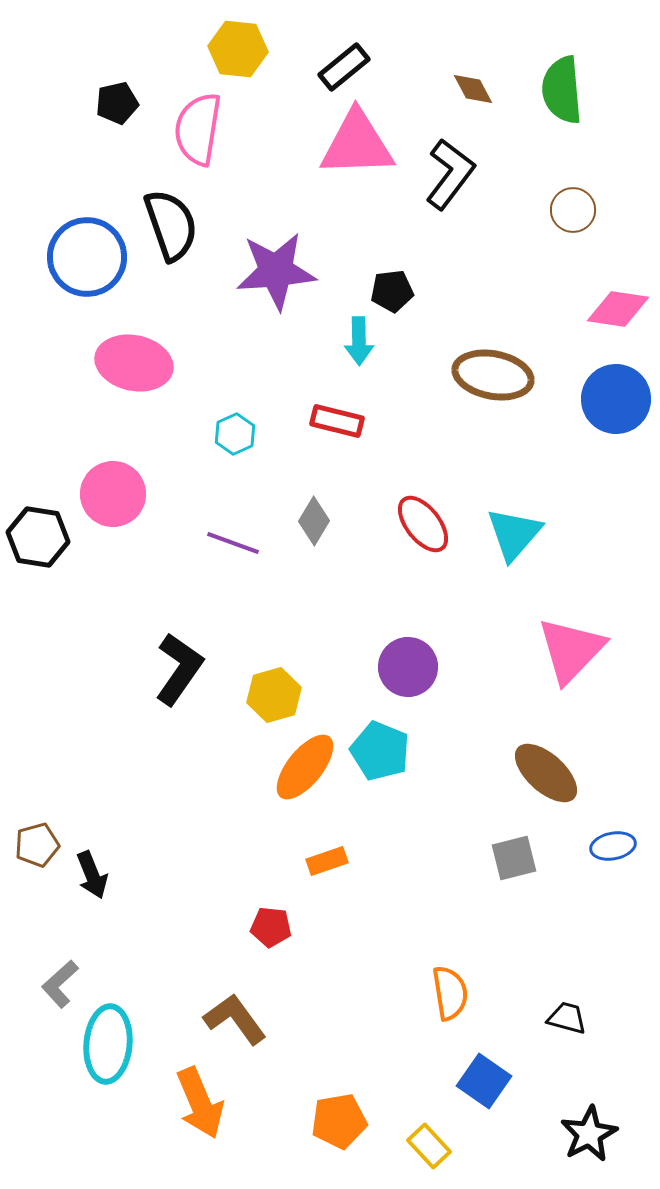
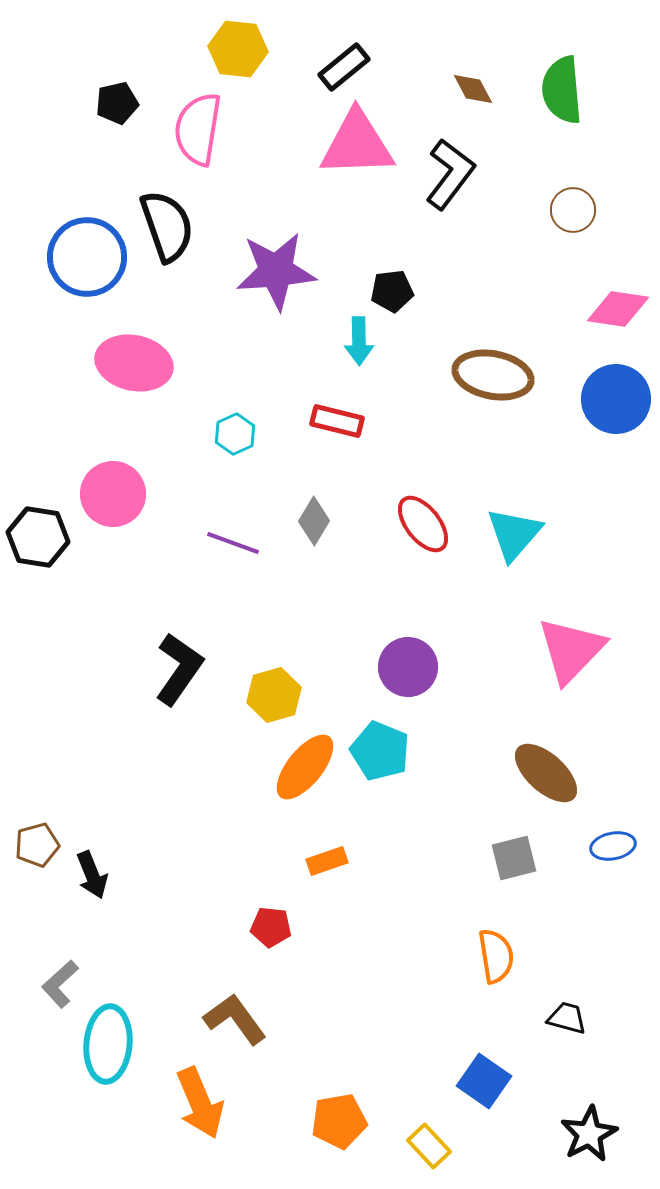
black semicircle at (171, 225): moved 4 px left, 1 px down
orange semicircle at (450, 993): moved 46 px right, 37 px up
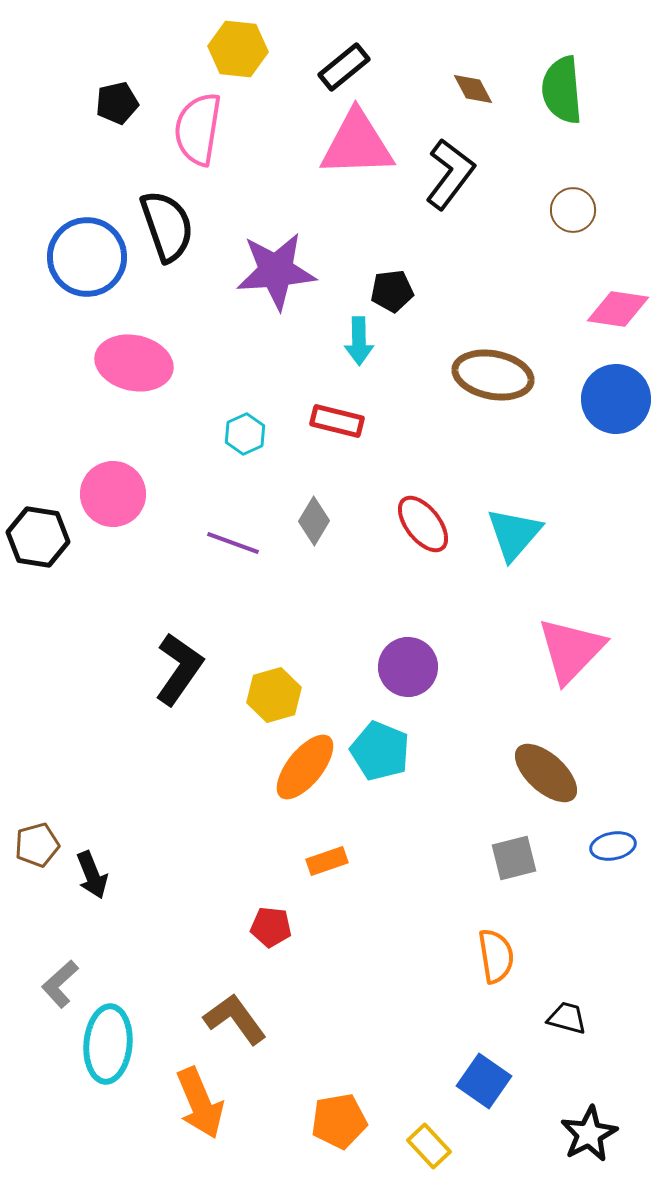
cyan hexagon at (235, 434): moved 10 px right
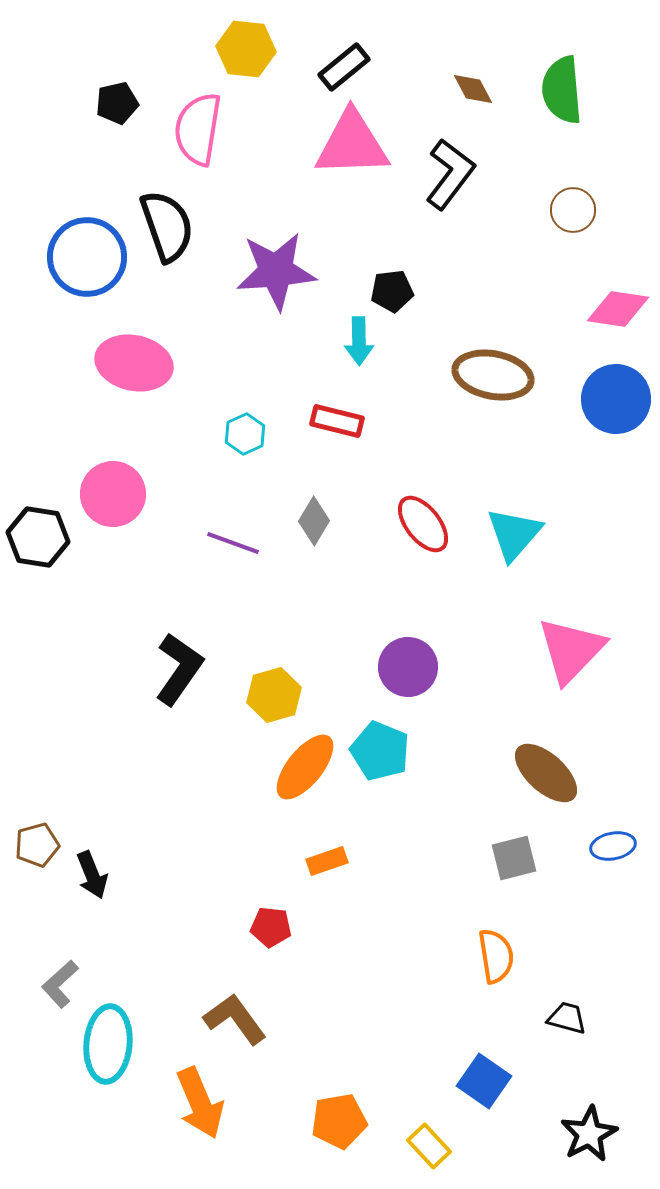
yellow hexagon at (238, 49): moved 8 px right
pink triangle at (357, 144): moved 5 px left
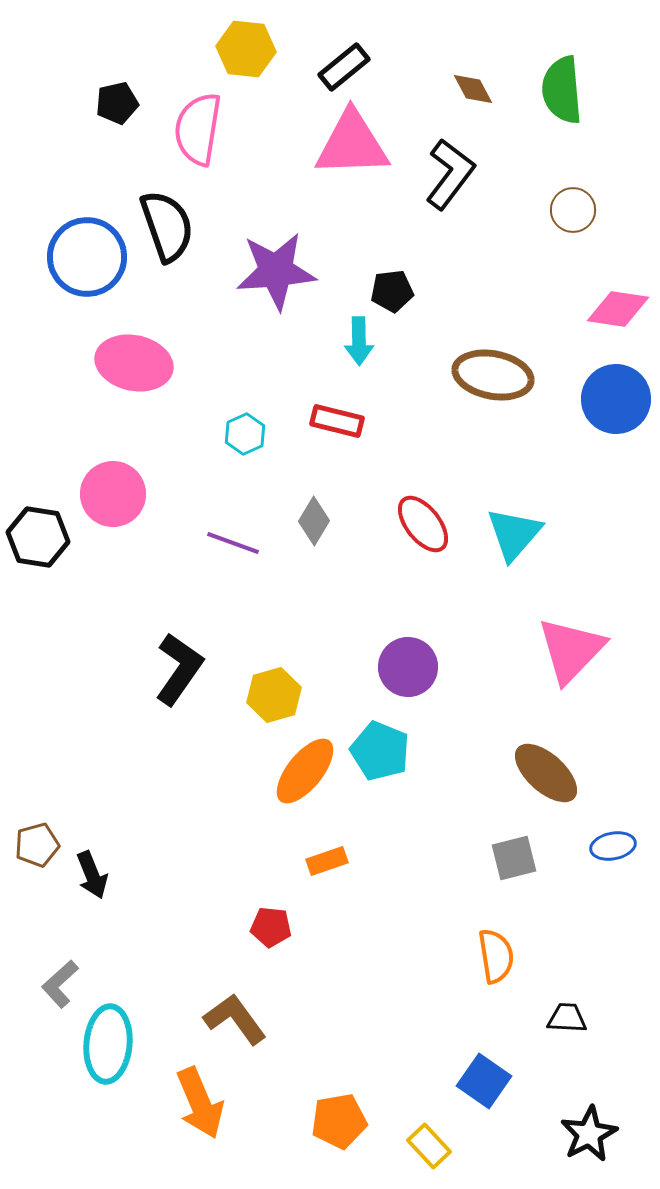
orange ellipse at (305, 767): moved 4 px down
black trapezoid at (567, 1018): rotated 12 degrees counterclockwise
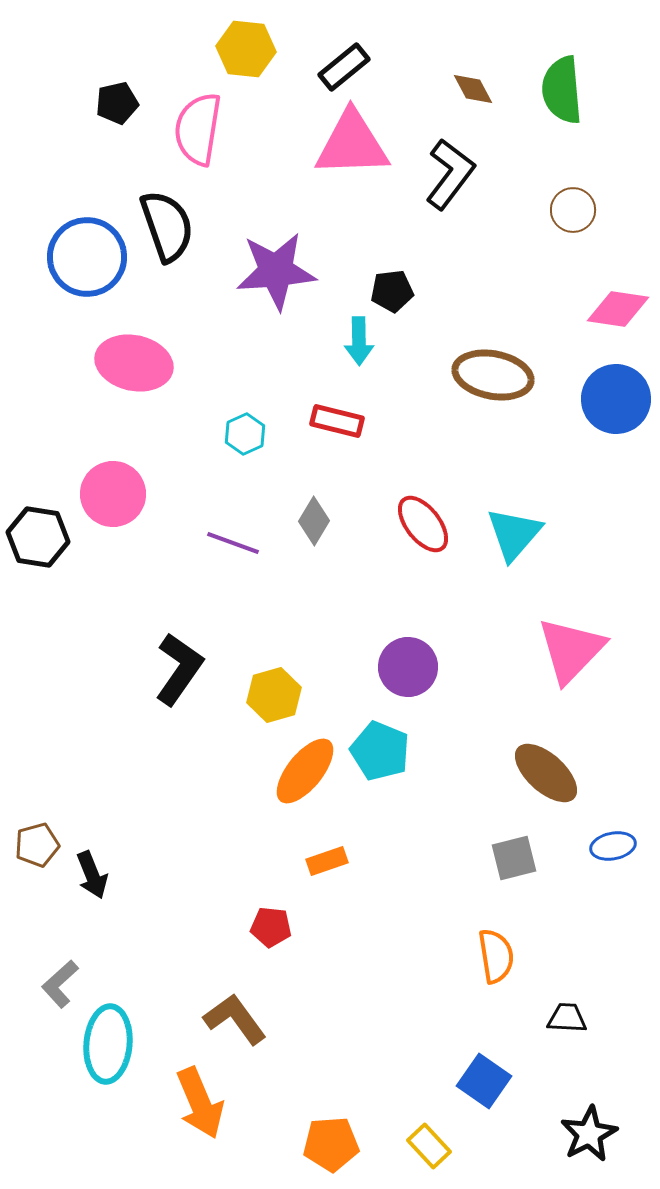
orange pentagon at (339, 1121): moved 8 px left, 23 px down; rotated 6 degrees clockwise
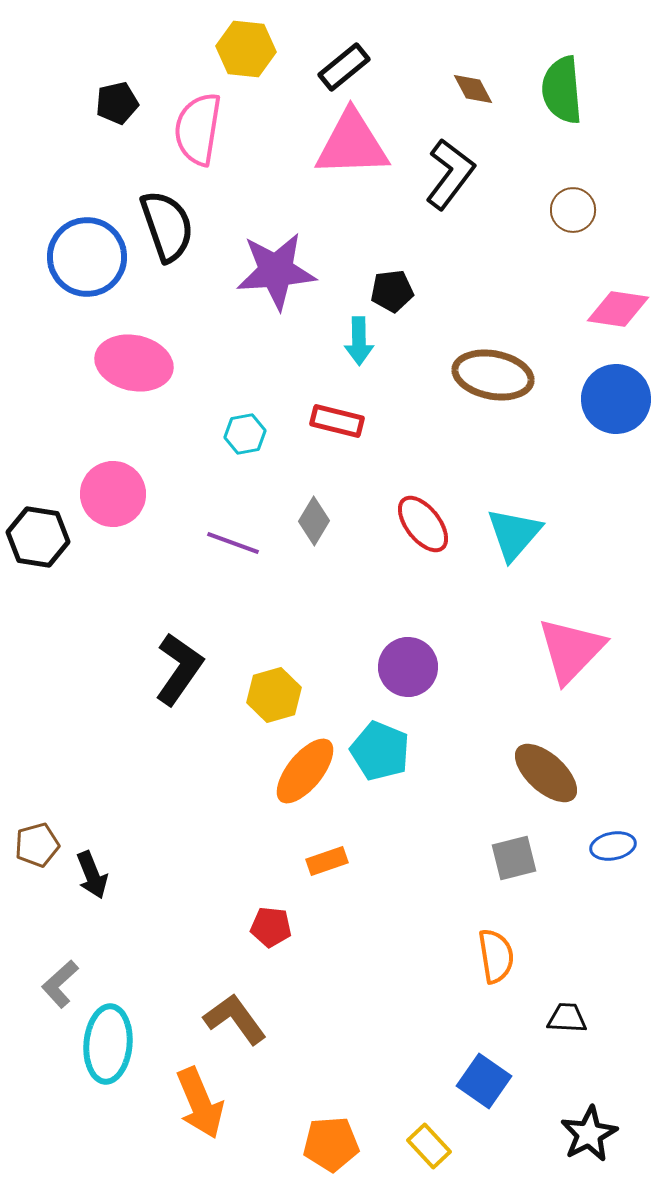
cyan hexagon at (245, 434): rotated 15 degrees clockwise
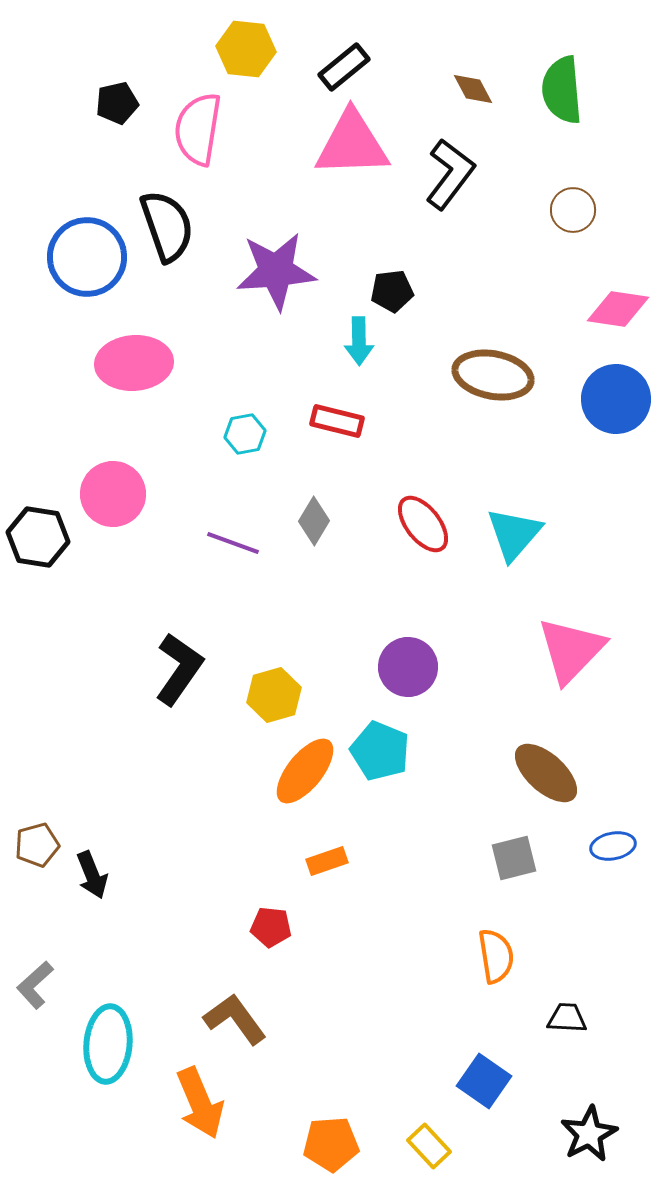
pink ellipse at (134, 363): rotated 16 degrees counterclockwise
gray L-shape at (60, 984): moved 25 px left, 1 px down
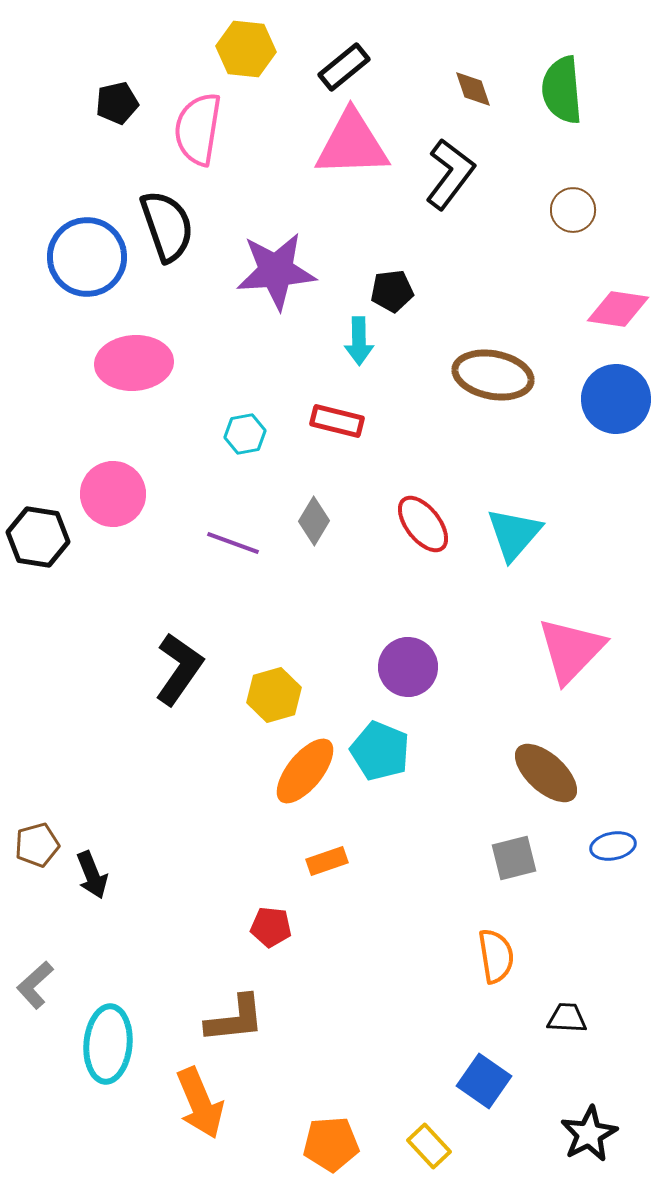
brown diamond at (473, 89): rotated 9 degrees clockwise
brown L-shape at (235, 1019): rotated 120 degrees clockwise
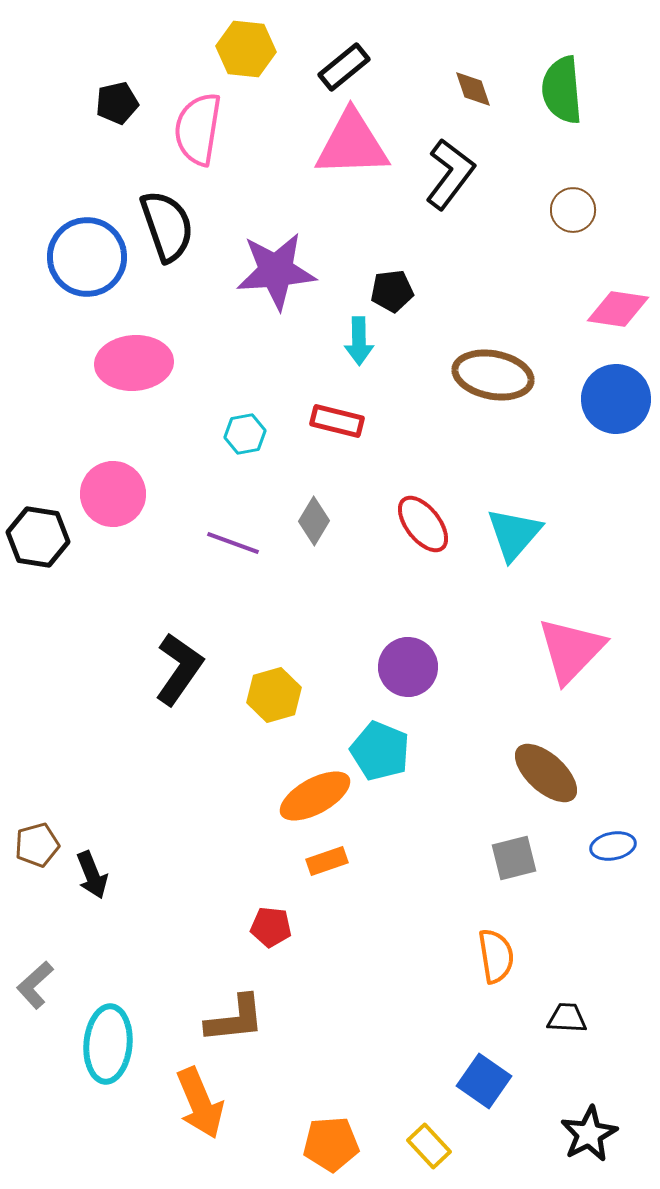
orange ellipse at (305, 771): moved 10 px right, 25 px down; rotated 22 degrees clockwise
